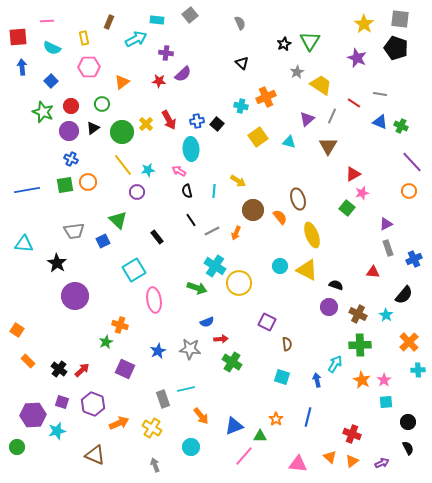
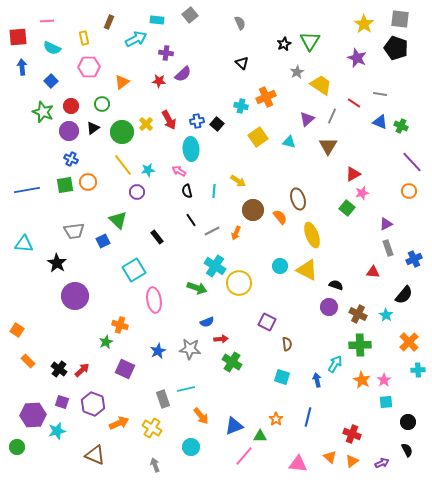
black semicircle at (408, 448): moved 1 px left, 2 px down
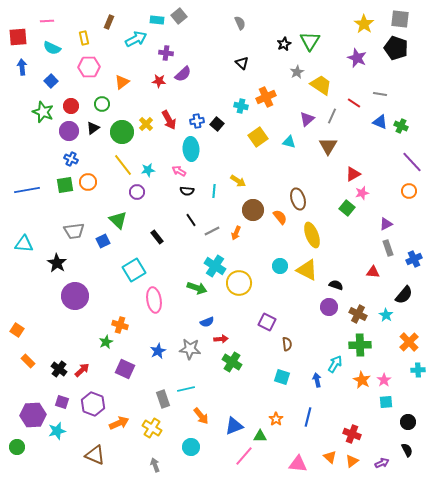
gray square at (190, 15): moved 11 px left, 1 px down
black semicircle at (187, 191): rotated 72 degrees counterclockwise
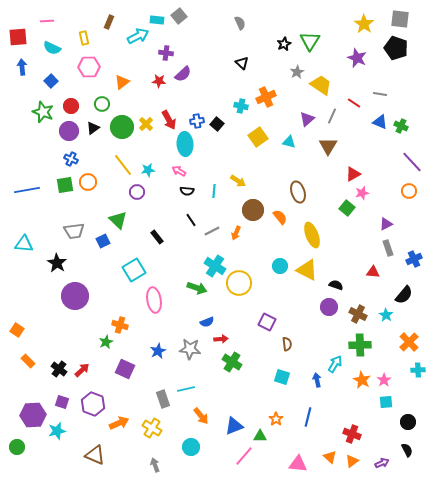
cyan arrow at (136, 39): moved 2 px right, 3 px up
green circle at (122, 132): moved 5 px up
cyan ellipse at (191, 149): moved 6 px left, 5 px up
brown ellipse at (298, 199): moved 7 px up
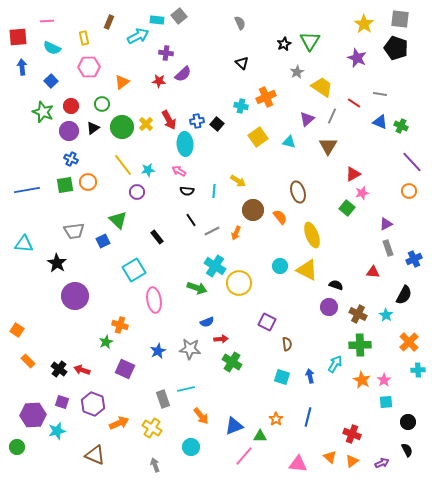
yellow trapezoid at (321, 85): moved 1 px right, 2 px down
black semicircle at (404, 295): rotated 12 degrees counterclockwise
red arrow at (82, 370): rotated 119 degrees counterclockwise
blue arrow at (317, 380): moved 7 px left, 4 px up
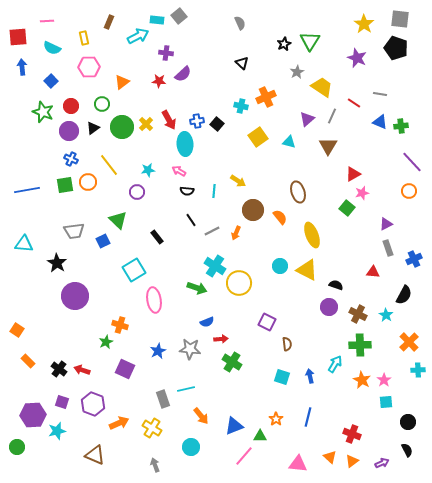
green cross at (401, 126): rotated 32 degrees counterclockwise
yellow line at (123, 165): moved 14 px left
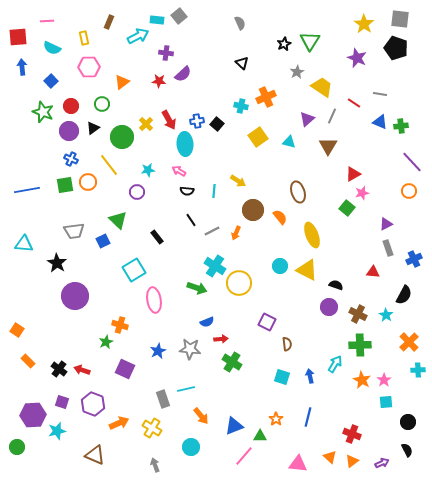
green circle at (122, 127): moved 10 px down
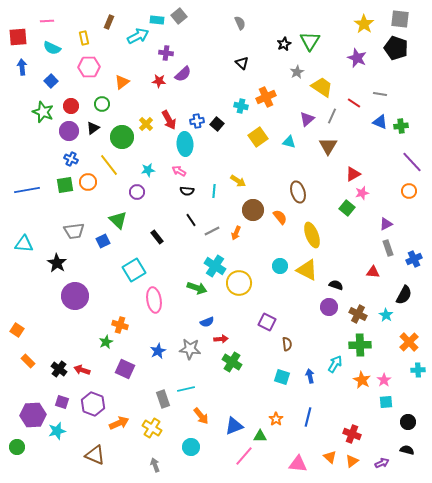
black semicircle at (407, 450): rotated 48 degrees counterclockwise
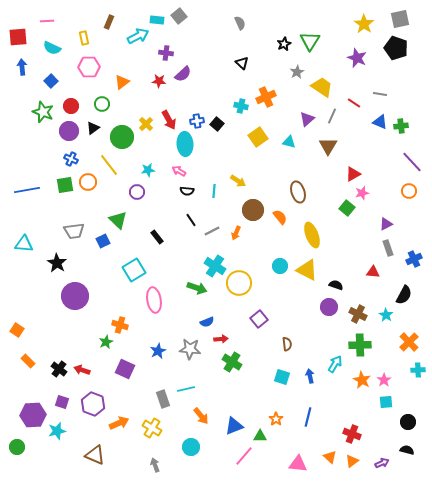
gray square at (400, 19): rotated 18 degrees counterclockwise
purple square at (267, 322): moved 8 px left, 3 px up; rotated 24 degrees clockwise
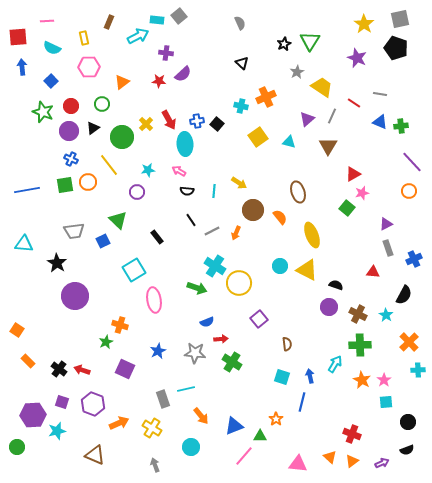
yellow arrow at (238, 181): moved 1 px right, 2 px down
gray star at (190, 349): moved 5 px right, 4 px down
blue line at (308, 417): moved 6 px left, 15 px up
black semicircle at (407, 450): rotated 144 degrees clockwise
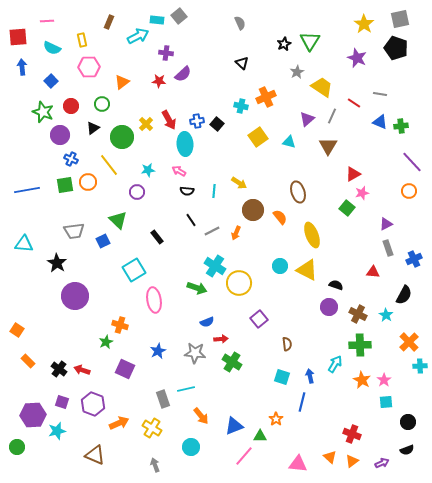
yellow rectangle at (84, 38): moved 2 px left, 2 px down
purple circle at (69, 131): moved 9 px left, 4 px down
cyan cross at (418, 370): moved 2 px right, 4 px up
